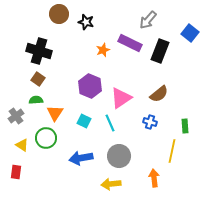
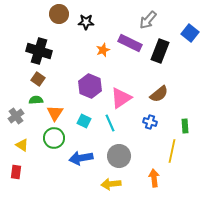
black star: rotated 14 degrees counterclockwise
green circle: moved 8 px right
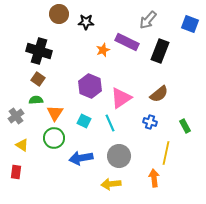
blue square: moved 9 px up; rotated 18 degrees counterclockwise
purple rectangle: moved 3 px left, 1 px up
green rectangle: rotated 24 degrees counterclockwise
yellow line: moved 6 px left, 2 px down
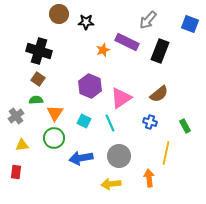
yellow triangle: rotated 40 degrees counterclockwise
orange arrow: moved 5 px left
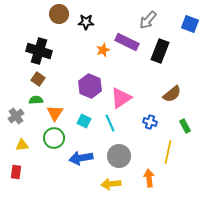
brown semicircle: moved 13 px right
yellow line: moved 2 px right, 1 px up
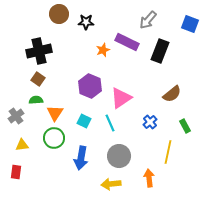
black cross: rotated 30 degrees counterclockwise
blue cross: rotated 32 degrees clockwise
blue arrow: rotated 70 degrees counterclockwise
